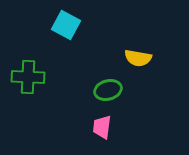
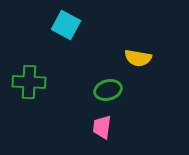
green cross: moved 1 px right, 5 px down
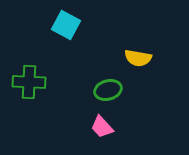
pink trapezoid: rotated 50 degrees counterclockwise
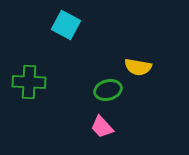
yellow semicircle: moved 9 px down
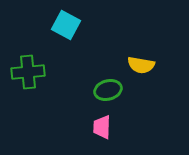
yellow semicircle: moved 3 px right, 2 px up
green cross: moved 1 px left, 10 px up; rotated 8 degrees counterclockwise
pink trapezoid: rotated 45 degrees clockwise
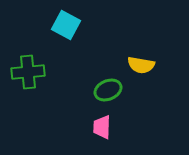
green ellipse: rotated 8 degrees counterclockwise
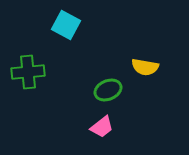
yellow semicircle: moved 4 px right, 2 px down
pink trapezoid: rotated 130 degrees counterclockwise
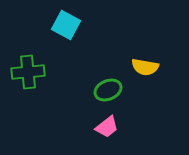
pink trapezoid: moved 5 px right
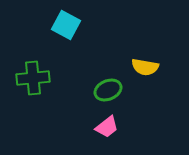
green cross: moved 5 px right, 6 px down
